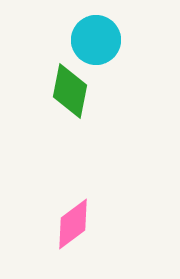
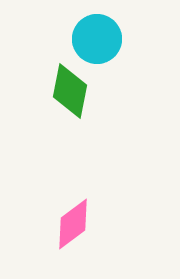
cyan circle: moved 1 px right, 1 px up
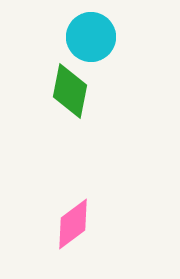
cyan circle: moved 6 px left, 2 px up
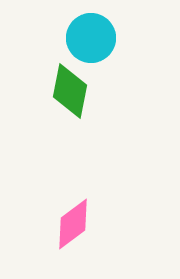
cyan circle: moved 1 px down
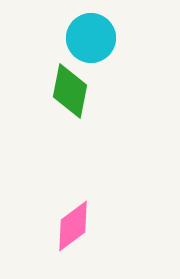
pink diamond: moved 2 px down
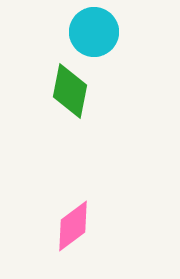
cyan circle: moved 3 px right, 6 px up
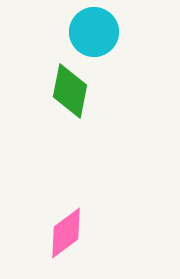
pink diamond: moved 7 px left, 7 px down
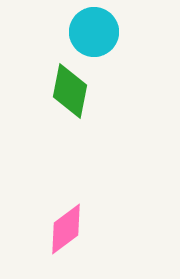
pink diamond: moved 4 px up
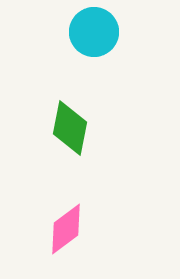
green diamond: moved 37 px down
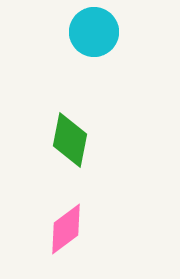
green diamond: moved 12 px down
